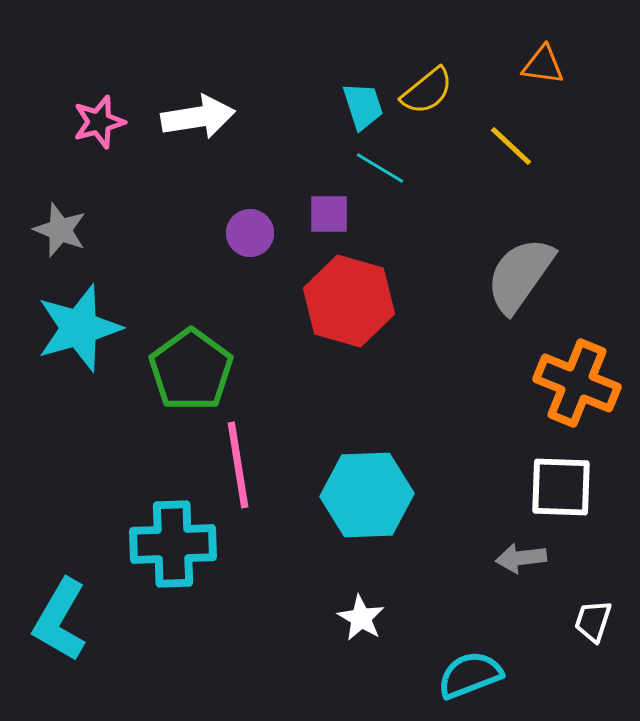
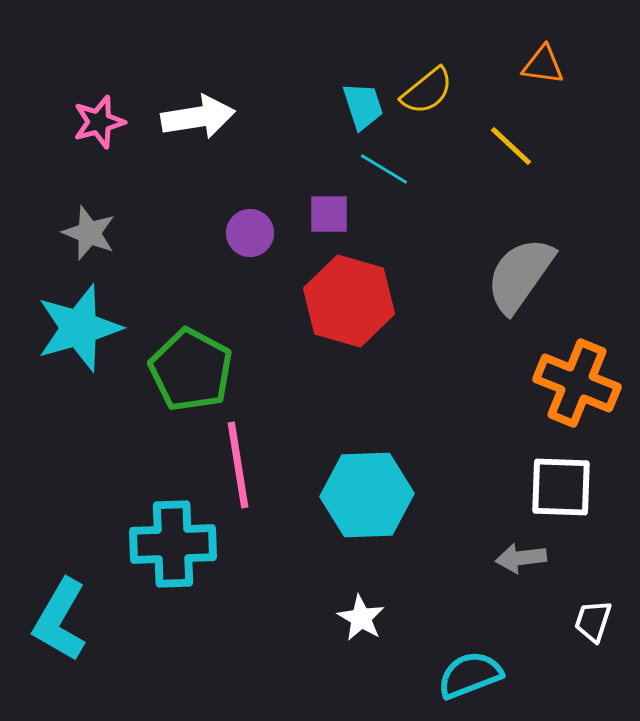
cyan line: moved 4 px right, 1 px down
gray star: moved 29 px right, 3 px down
green pentagon: rotated 8 degrees counterclockwise
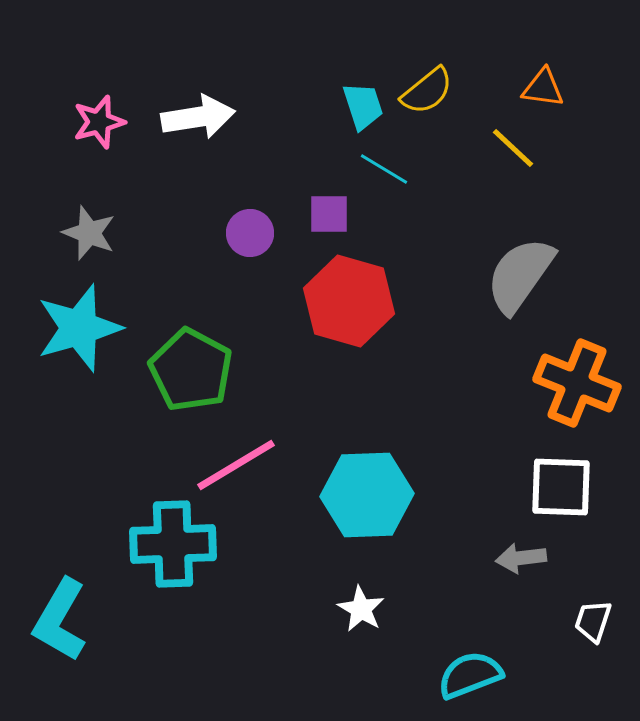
orange triangle: moved 23 px down
yellow line: moved 2 px right, 2 px down
pink line: moved 2 px left; rotated 68 degrees clockwise
white star: moved 9 px up
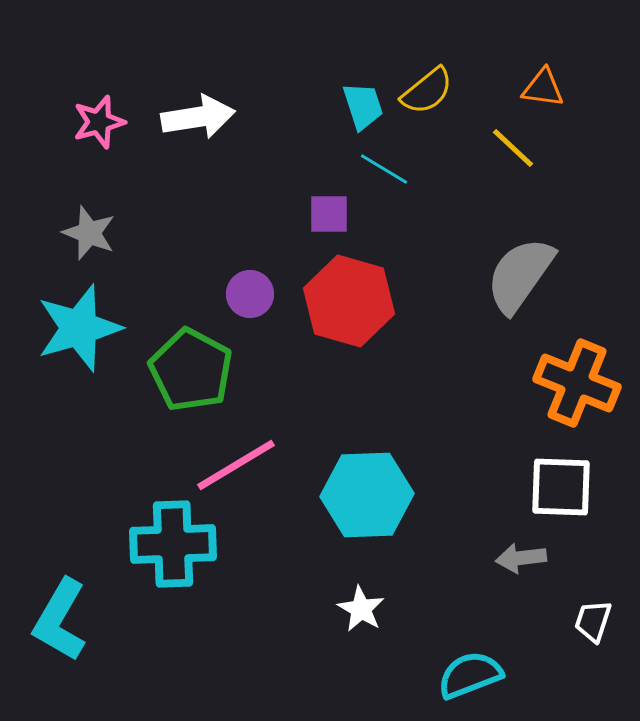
purple circle: moved 61 px down
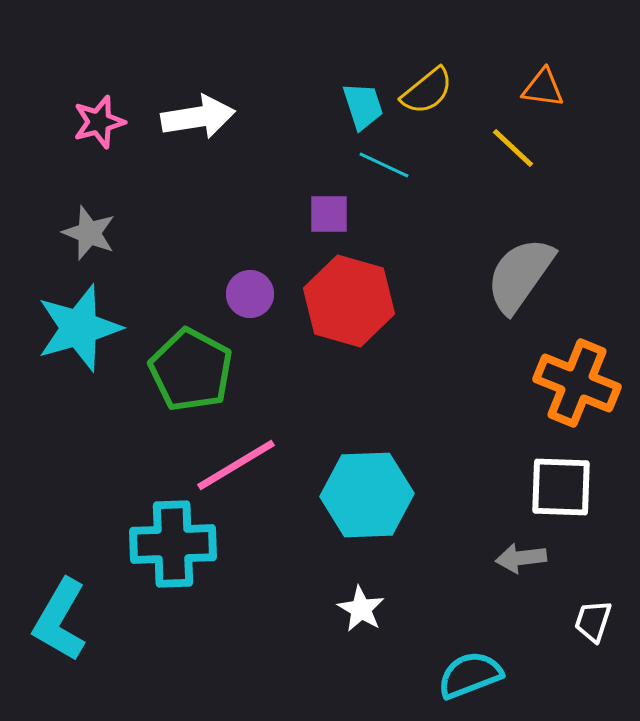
cyan line: moved 4 px up; rotated 6 degrees counterclockwise
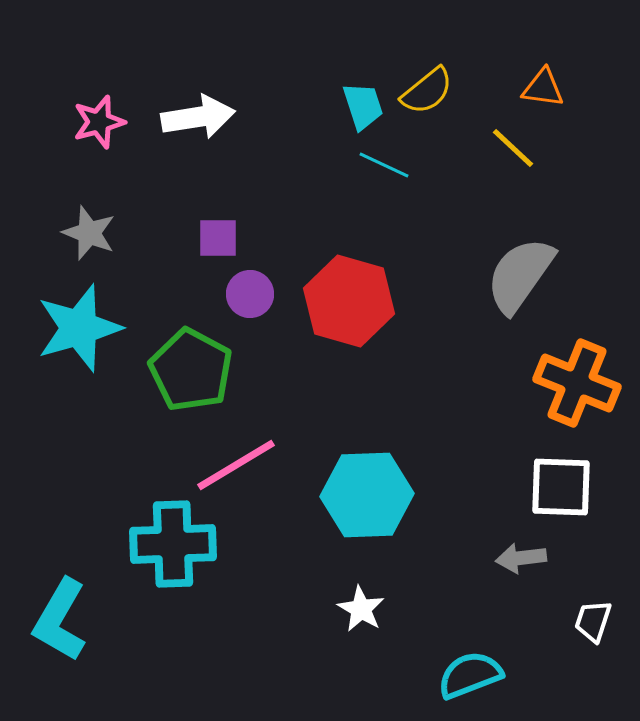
purple square: moved 111 px left, 24 px down
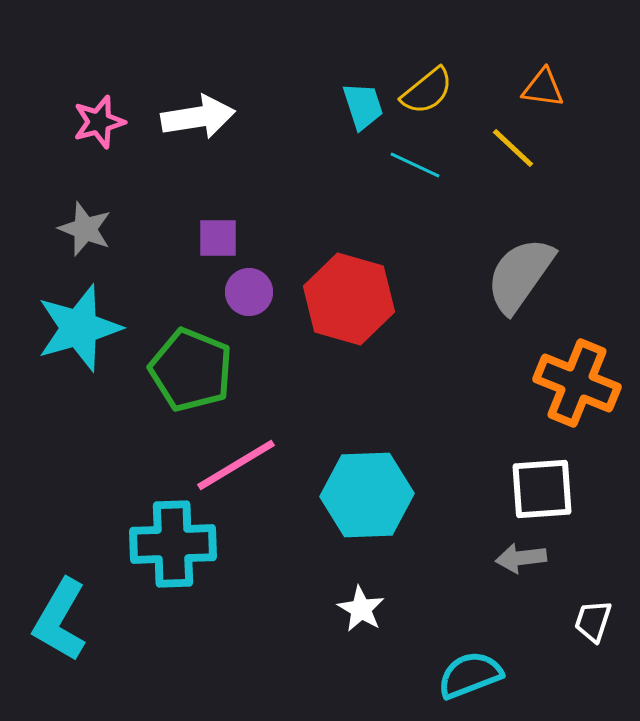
cyan line: moved 31 px right
gray star: moved 4 px left, 4 px up
purple circle: moved 1 px left, 2 px up
red hexagon: moved 2 px up
green pentagon: rotated 6 degrees counterclockwise
white square: moved 19 px left, 2 px down; rotated 6 degrees counterclockwise
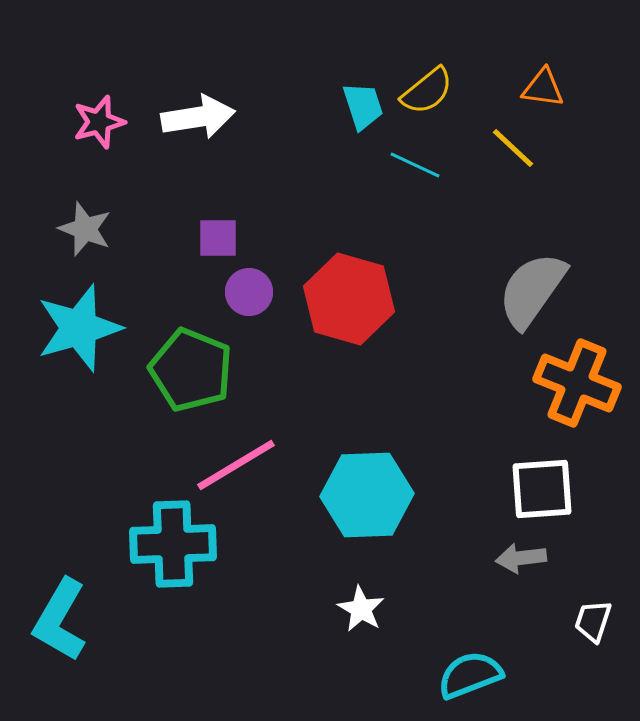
gray semicircle: moved 12 px right, 15 px down
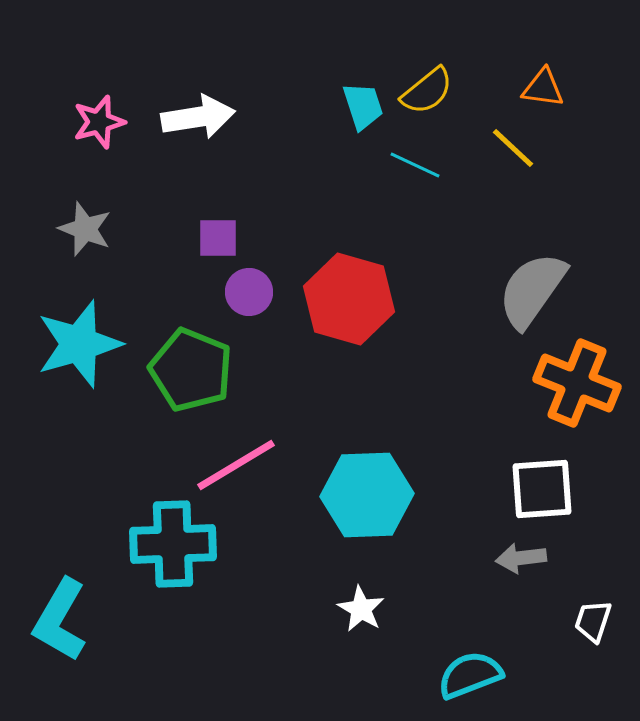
cyan star: moved 16 px down
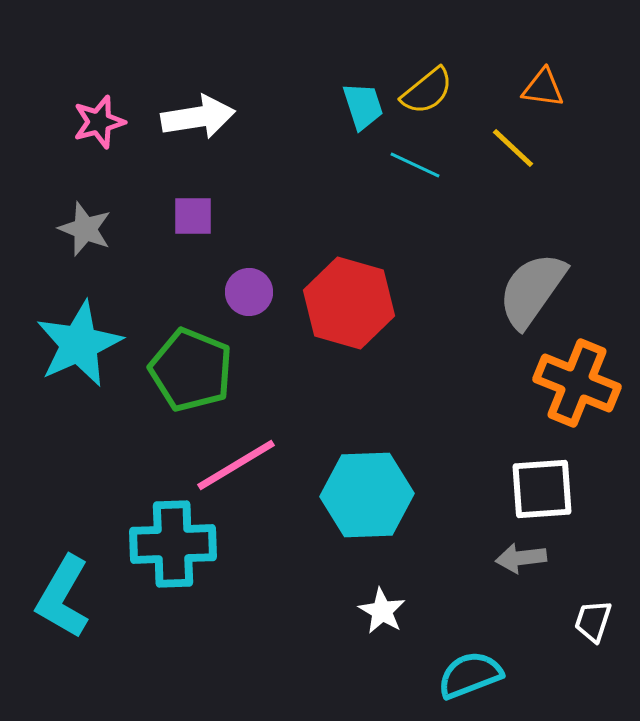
purple square: moved 25 px left, 22 px up
red hexagon: moved 4 px down
cyan star: rotated 8 degrees counterclockwise
white star: moved 21 px right, 2 px down
cyan L-shape: moved 3 px right, 23 px up
